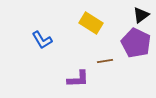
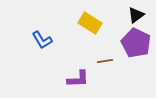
black triangle: moved 5 px left
yellow rectangle: moved 1 px left
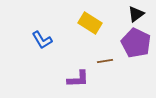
black triangle: moved 1 px up
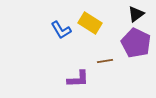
blue L-shape: moved 19 px right, 10 px up
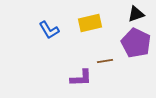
black triangle: rotated 18 degrees clockwise
yellow rectangle: rotated 45 degrees counterclockwise
blue L-shape: moved 12 px left
purple L-shape: moved 3 px right, 1 px up
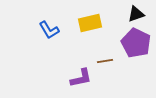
purple L-shape: rotated 10 degrees counterclockwise
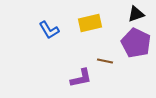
brown line: rotated 21 degrees clockwise
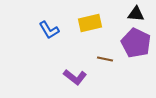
black triangle: rotated 24 degrees clockwise
brown line: moved 2 px up
purple L-shape: moved 6 px left, 1 px up; rotated 50 degrees clockwise
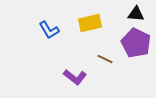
brown line: rotated 14 degrees clockwise
